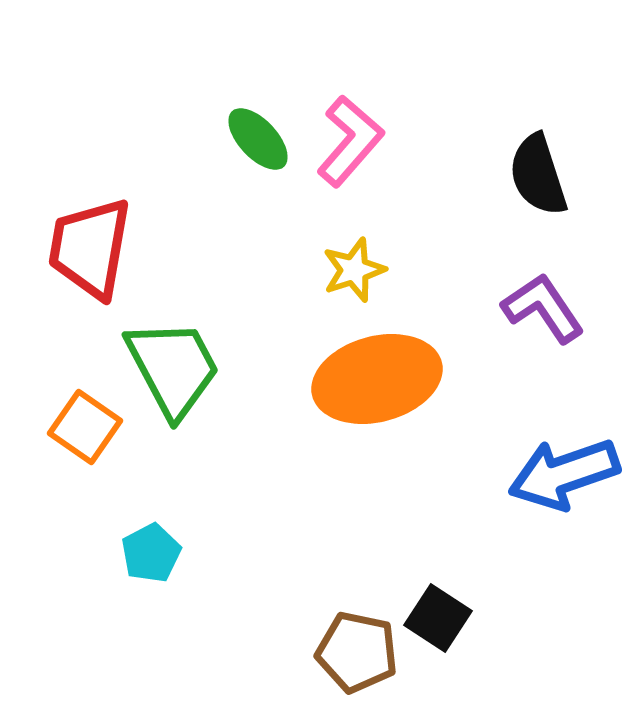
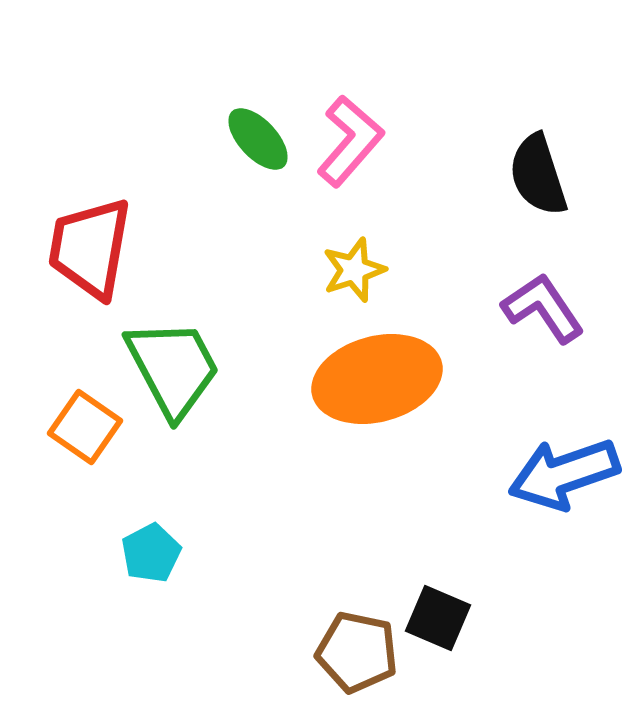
black square: rotated 10 degrees counterclockwise
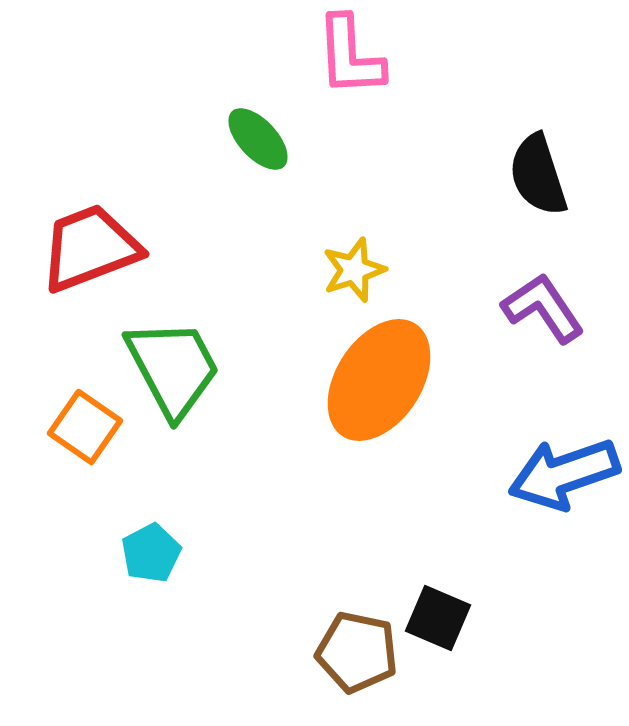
pink L-shape: moved 85 px up; rotated 136 degrees clockwise
red trapezoid: rotated 59 degrees clockwise
orange ellipse: moved 2 px right, 1 px down; rotated 42 degrees counterclockwise
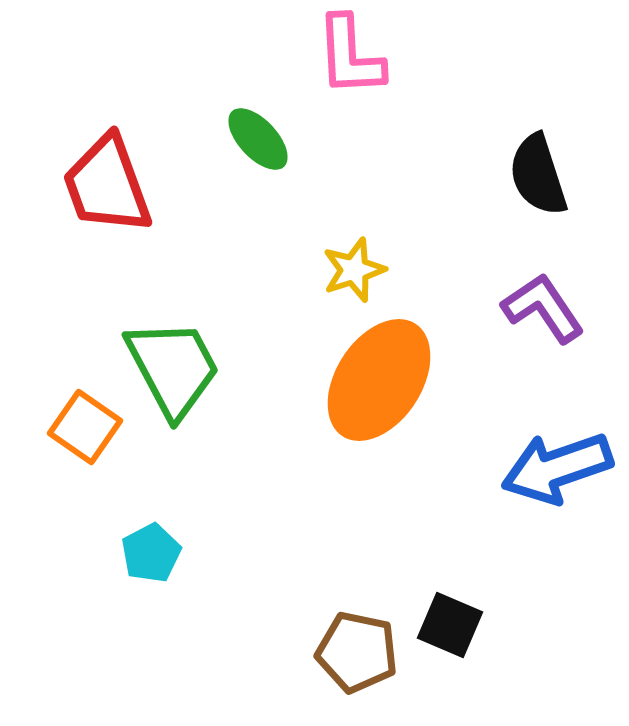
red trapezoid: moved 17 px right, 63 px up; rotated 89 degrees counterclockwise
blue arrow: moved 7 px left, 6 px up
black square: moved 12 px right, 7 px down
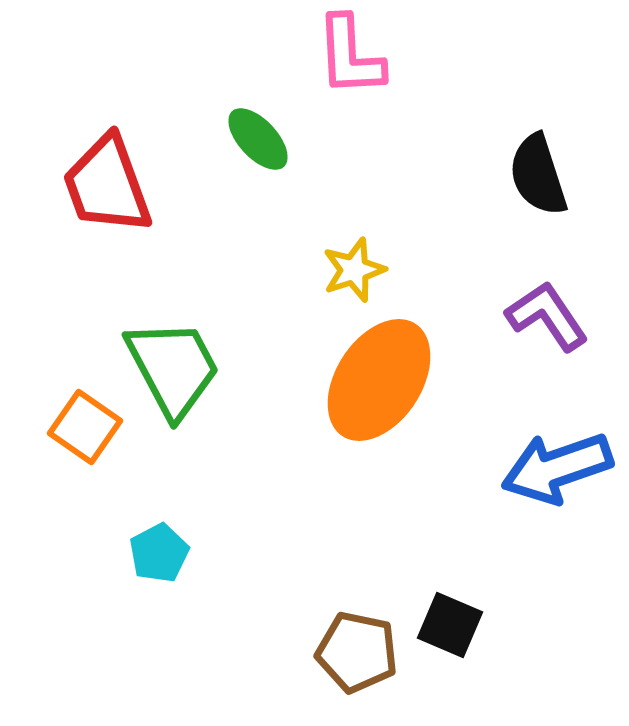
purple L-shape: moved 4 px right, 8 px down
cyan pentagon: moved 8 px right
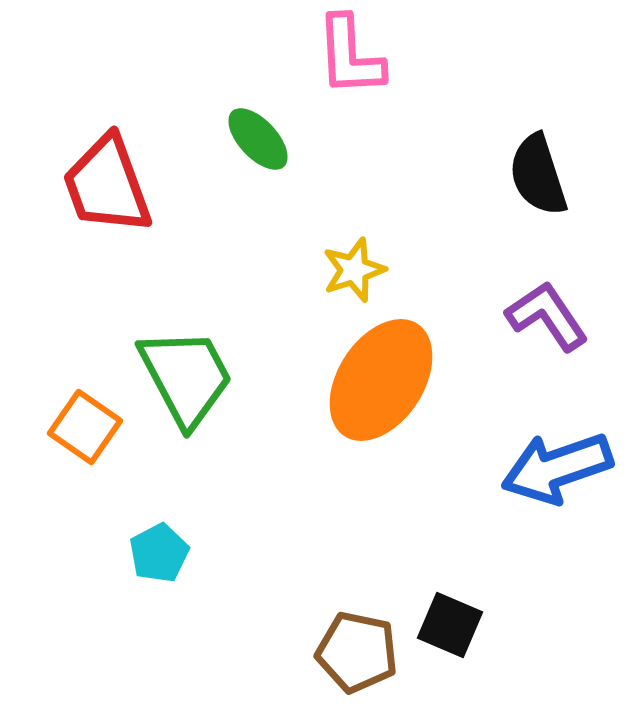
green trapezoid: moved 13 px right, 9 px down
orange ellipse: moved 2 px right
